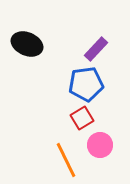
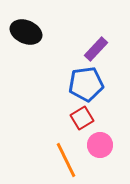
black ellipse: moved 1 px left, 12 px up
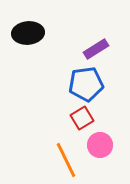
black ellipse: moved 2 px right, 1 px down; rotated 28 degrees counterclockwise
purple rectangle: rotated 15 degrees clockwise
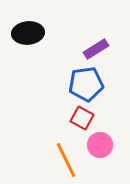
red square: rotated 30 degrees counterclockwise
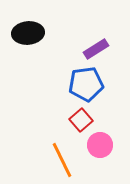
red square: moved 1 px left, 2 px down; rotated 20 degrees clockwise
orange line: moved 4 px left
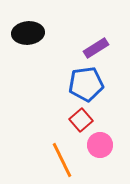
purple rectangle: moved 1 px up
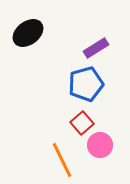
black ellipse: rotated 32 degrees counterclockwise
blue pentagon: rotated 8 degrees counterclockwise
red square: moved 1 px right, 3 px down
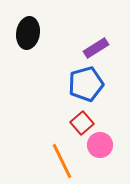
black ellipse: rotated 44 degrees counterclockwise
orange line: moved 1 px down
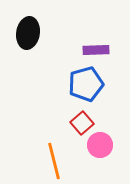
purple rectangle: moved 2 px down; rotated 30 degrees clockwise
orange line: moved 8 px left; rotated 12 degrees clockwise
